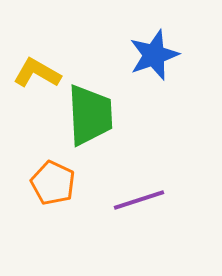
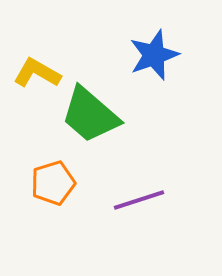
green trapezoid: rotated 134 degrees clockwise
orange pentagon: rotated 30 degrees clockwise
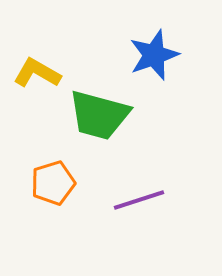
green trapezoid: moved 9 px right; rotated 26 degrees counterclockwise
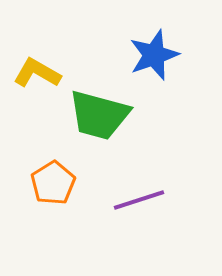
orange pentagon: rotated 15 degrees counterclockwise
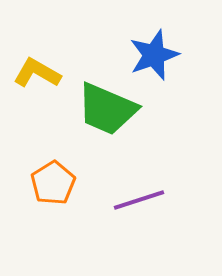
green trapezoid: moved 8 px right, 6 px up; rotated 8 degrees clockwise
